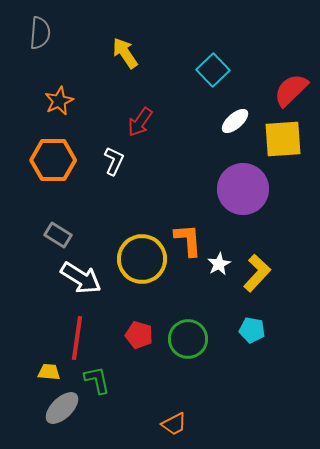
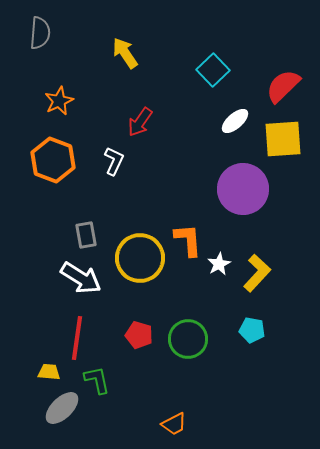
red semicircle: moved 8 px left, 4 px up
orange hexagon: rotated 21 degrees clockwise
gray rectangle: moved 28 px right; rotated 48 degrees clockwise
yellow circle: moved 2 px left, 1 px up
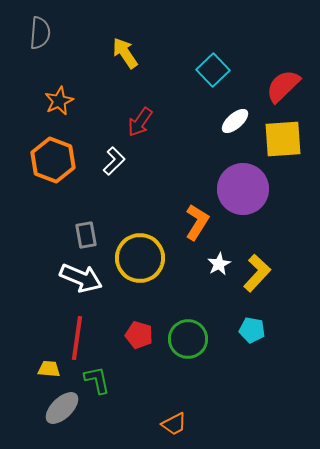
white L-shape: rotated 20 degrees clockwise
orange L-shape: moved 9 px right, 18 px up; rotated 36 degrees clockwise
white arrow: rotated 9 degrees counterclockwise
yellow trapezoid: moved 3 px up
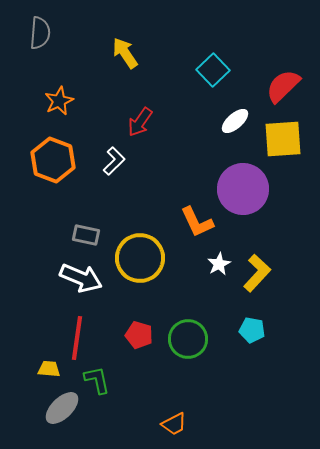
orange L-shape: rotated 123 degrees clockwise
gray rectangle: rotated 68 degrees counterclockwise
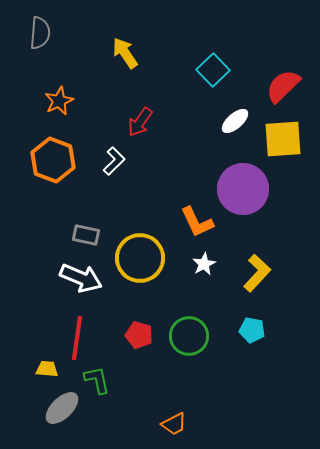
white star: moved 15 px left
green circle: moved 1 px right, 3 px up
yellow trapezoid: moved 2 px left
